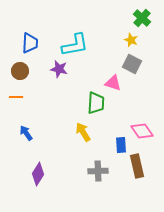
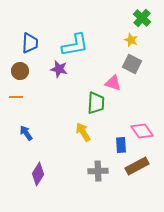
brown rectangle: rotated 75 degrees clockwise
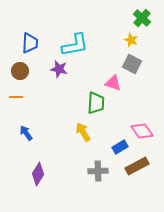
blue rectangle: moved 1 px left, 2 px down; rotated 63 degrees clockwise
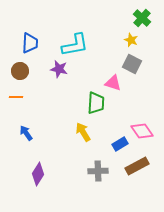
blue rectangle: moved 3 px up
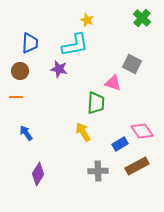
yellow star: moved 44 px left, 20 px up
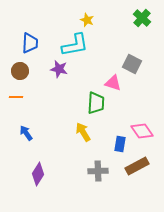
blue rectangle: rotated 49 degrees counterclockwise
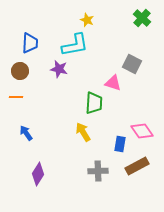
green trapezoid: moved 2 px left
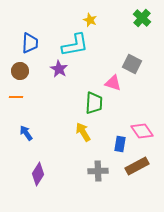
yellow star: moved 3 px right
purple star: rotated 18 degrees clockwise
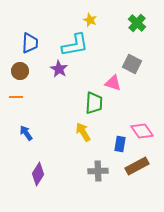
green cross: moved 5 px left, 5 px down
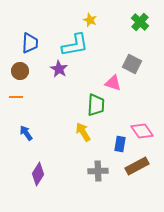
green cross: moved 3 px right, 1 px up
green trapezoid: moved 2 px right, 2 px down
